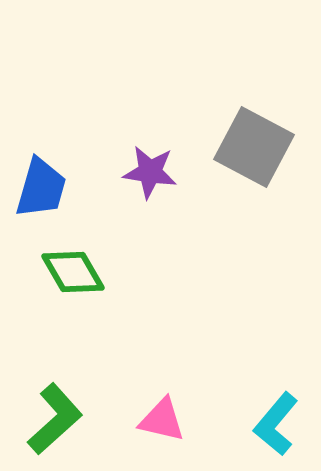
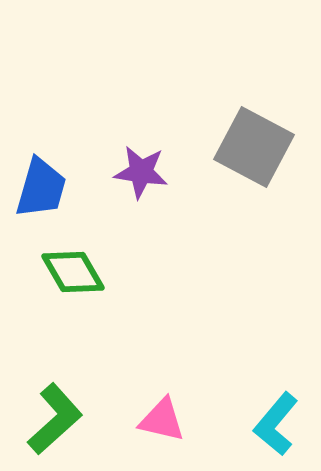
purple star: moved 9 px left
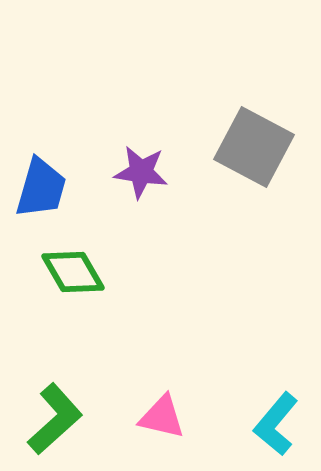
pink triangle: moved 3 px up
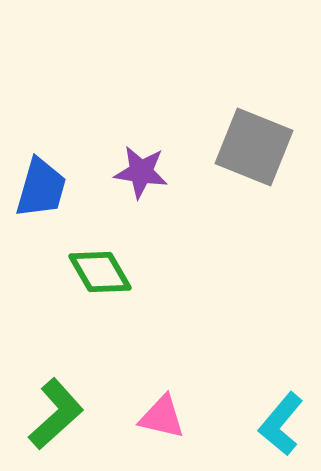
gray square: rotated 6 degrees counterclockwise
green diamond: moved 27 px right
green L-shape: moved 1 px right, 5 px up
cyan L-shape: moved 5 px right
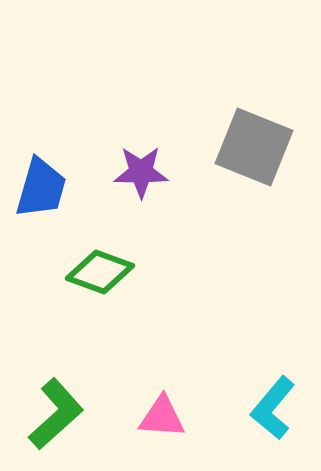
purple star: rotated 8 degrees counterclockwise
green diamond: rotated 40 degrees counterclockwise
pink triangle: rotated 9 degrees counterclockwise
cyan L-shape: moved 8 px left, 16 px up
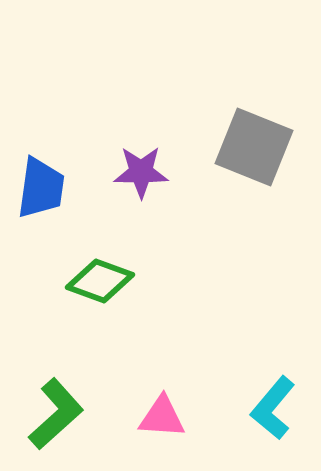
blue trapezoid: rotated 8 degrees counterclockwise
green diamond: moved 9 px down
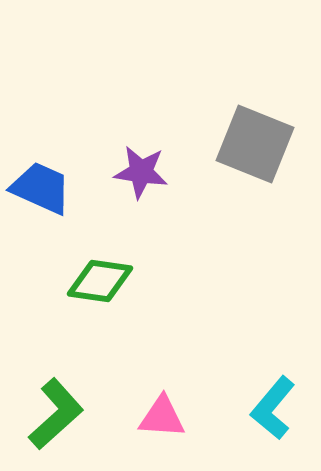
gray square: moved 1 px right, 3 px up
purple star: rotated 8 degrees clockwise
blue trapezoid: rotated 74 degrees counterclockwise
green diamond: rotated 12 degrees counterclockwise
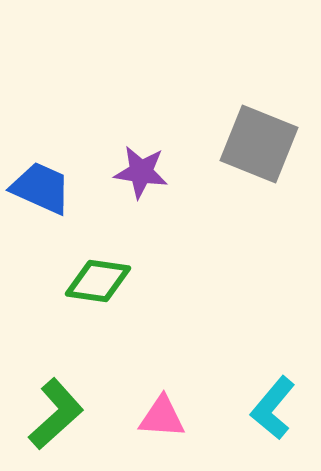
gray square: moved 4 px right
green diamond: moved 2 px left
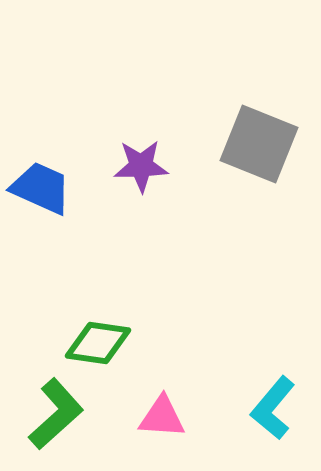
purple star: moved 6 px up; rotated 10 degrees counterclockwise
green diamond: moved 62 px down
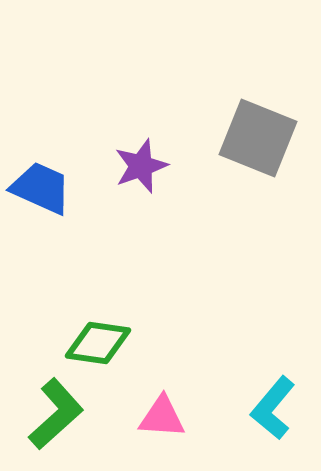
gray square: moved 1 px left, 6 px up
purple star: rotated 18 degrees counterclockwise
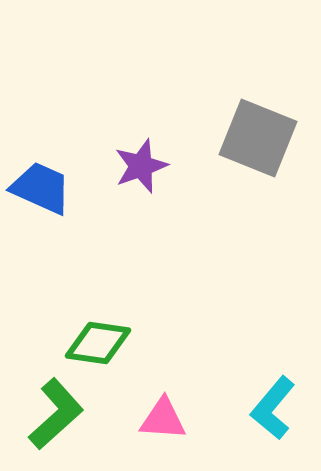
pink triangle: moved 1 px right, 2 px down
